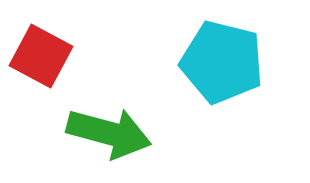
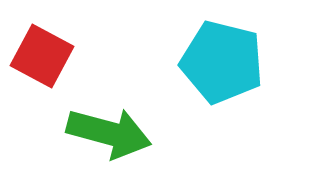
red square: moved 1 px right
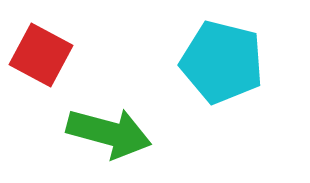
red square: moved 1 px left, 1 px up
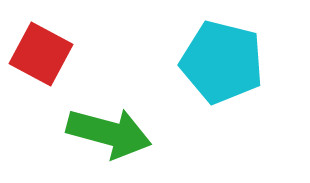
red square: moved 1 px up
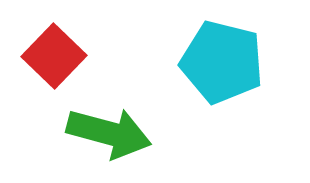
red square: moved 13 px right, 2 px down; rotated 16 degrees clockwise
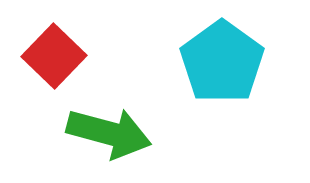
cyan pentagon: rotated 22 degrees clockwise
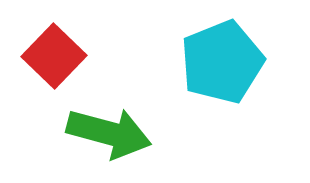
cyan pentagon: rotated 14 degrees clockwise
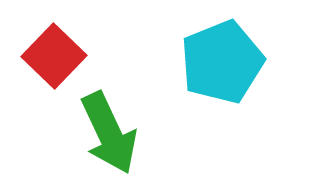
green arrow: rotated 50 degrees clockwise
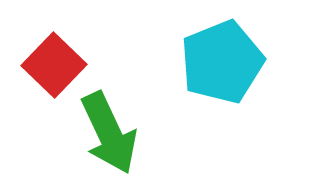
red square: moved 9 px down
